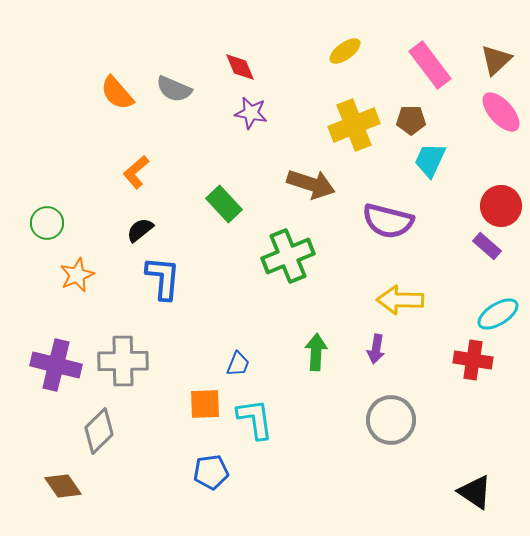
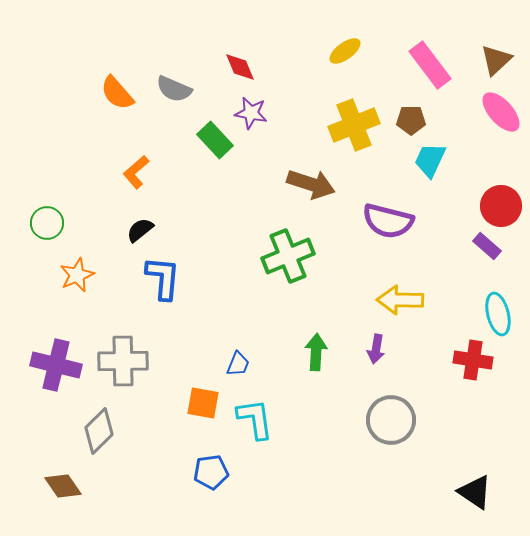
green rectangle: moved 9 px left, 64 px up
cyan ellipse: rotated 72 degrees counterclockwise
orange square: moved 2 px left, 1 px up; rotated 12 degrees clockwise
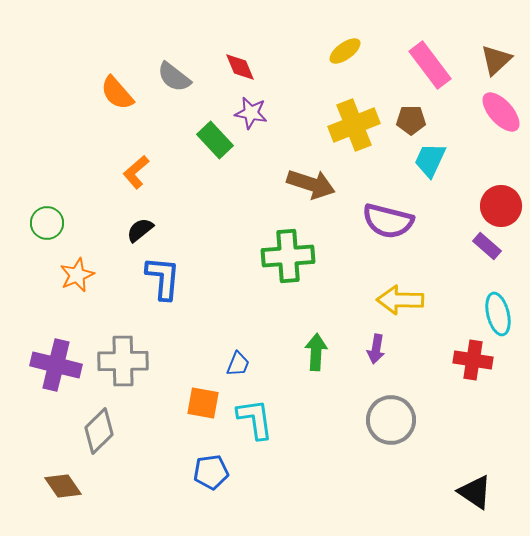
gray semicircle: moved 12 px up; rotated 15 degrees clockwise
green cross: rotated 18 degrees clockwise
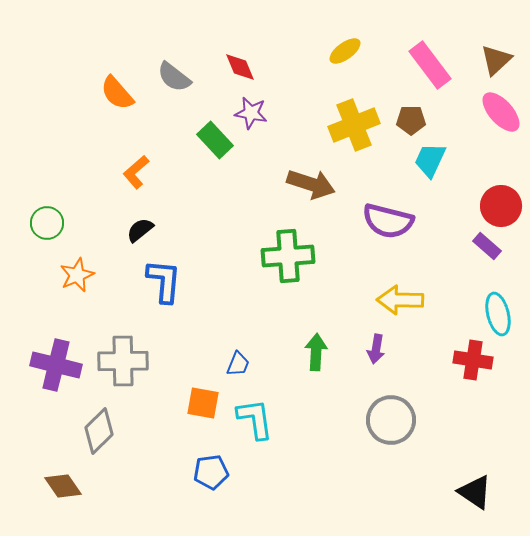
blue L-shape: moved 1 px right, 3 px down
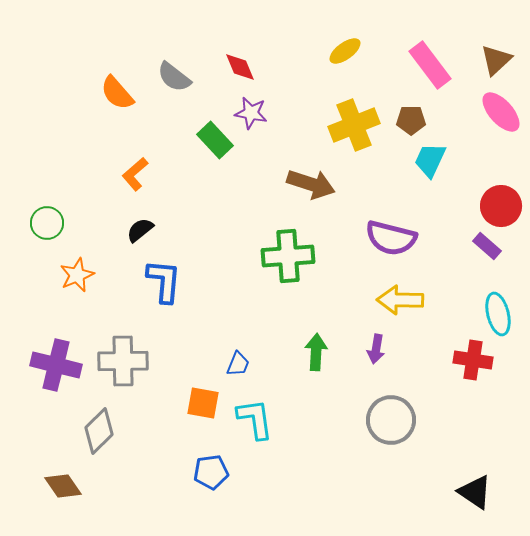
orange L-shape: moved 1 px left, 2 px down
purple semicircle: moved 3 px right, 17 px down
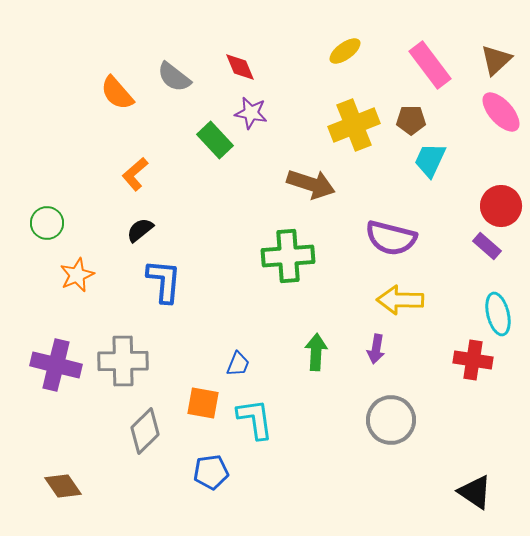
gray diamond: moved 46 px right
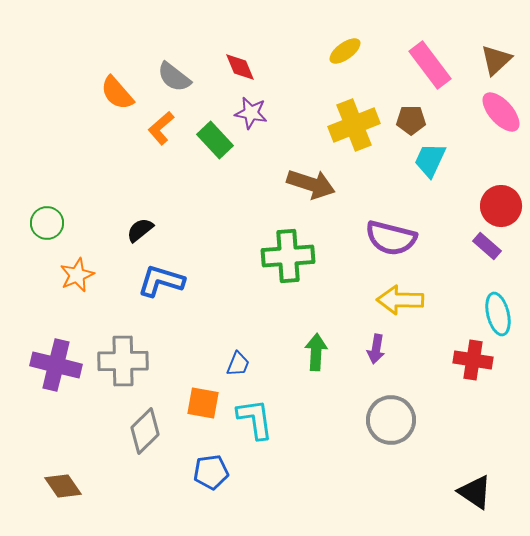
orange L-shape: moved 26 px right, 46 px up
blue L-shape: moved 3 px left; rotated 78 degrees counterclockwise
